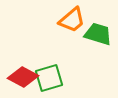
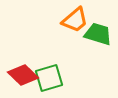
orange trapezoid: moved 3 px right
red diamond: moved 2 px up; rotated 16 degrees clockwise
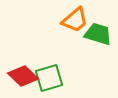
red diamond: moved 1 px down
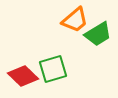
green trapezoid: rotated 132 degrees clockwise
green square: moved 4 px right, 9 px up
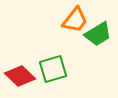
orange trapezoid: rotated 12 degrees counterclockwise
red diamond: moved 3 px left
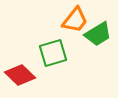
green square: moved 16 px up
red diamond: moved 1 px up
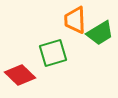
orange trapezoid: rotated 140 degrees clockwise
green trapezoid: moved 2 px right, 1 px up
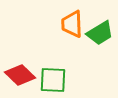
orange trapezoid: moved 3 px left, 4 px down
green square: moved 27 px down; rotated 20 degrees clockwise
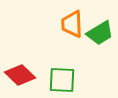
green square: moved 9 px right
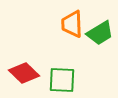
red diamond: moved 4 px right, 2 px up
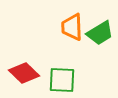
orange trapezoid: moved 3 px down
